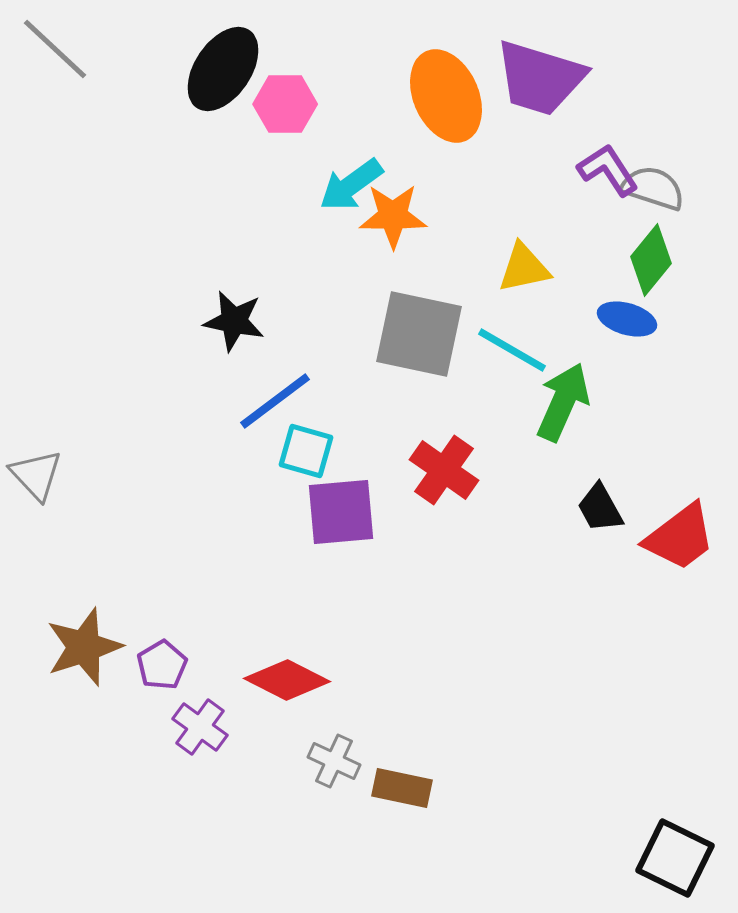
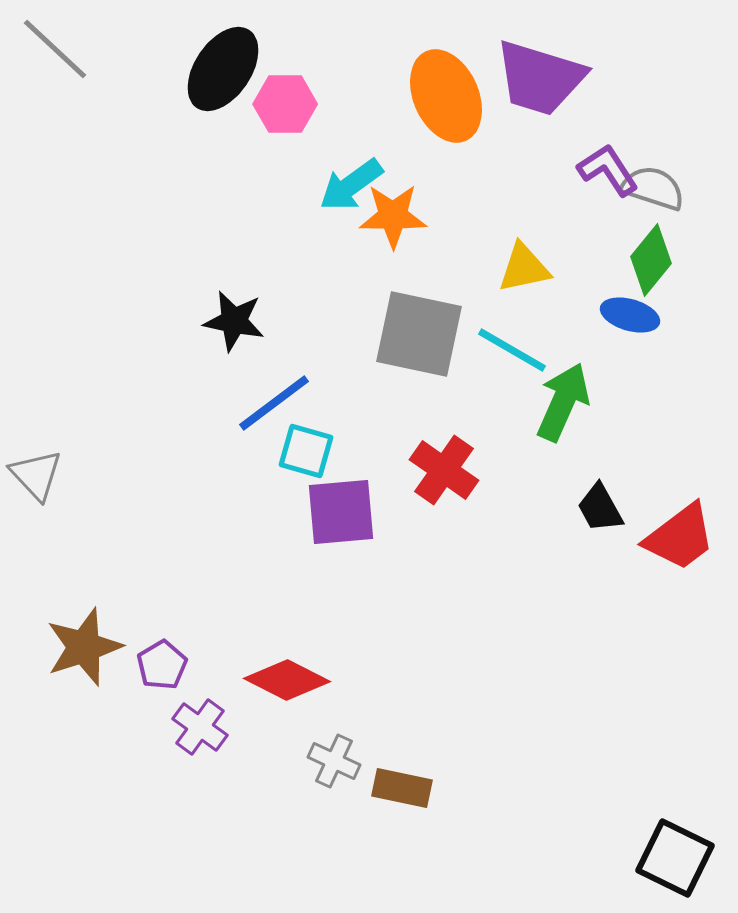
blue ellipse: moved 3 px right, 4 px up
blue line: moved 1 px left, 2 px down
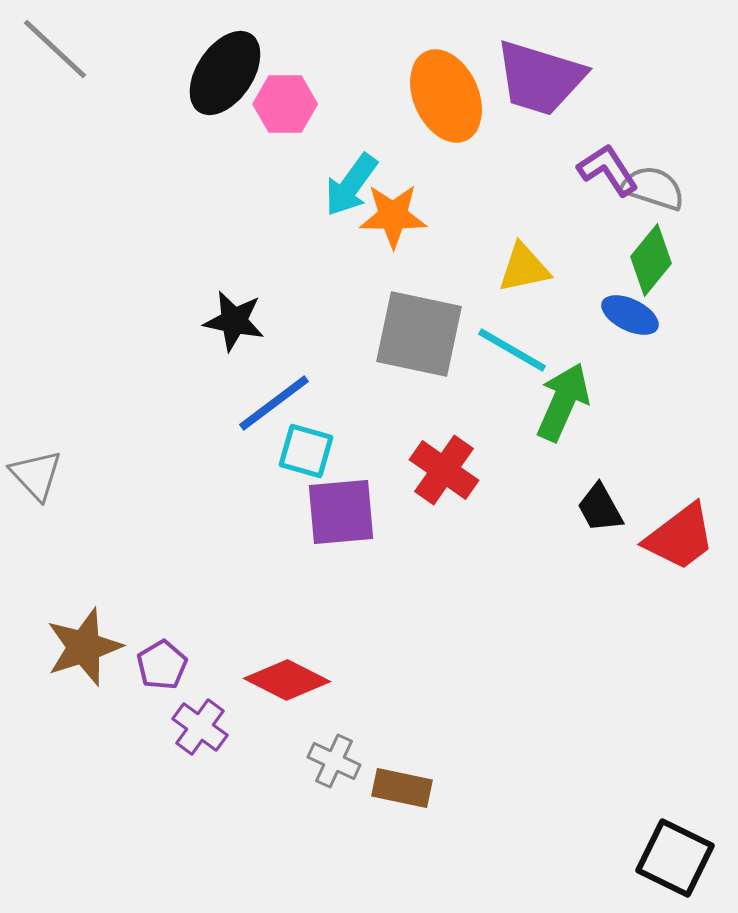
black ellipse: moved 2 px right, 4 px down
cyan arrow: rotated 18 degrees counterclockwise
blue ellipse: rotated 10 degrees clockwise
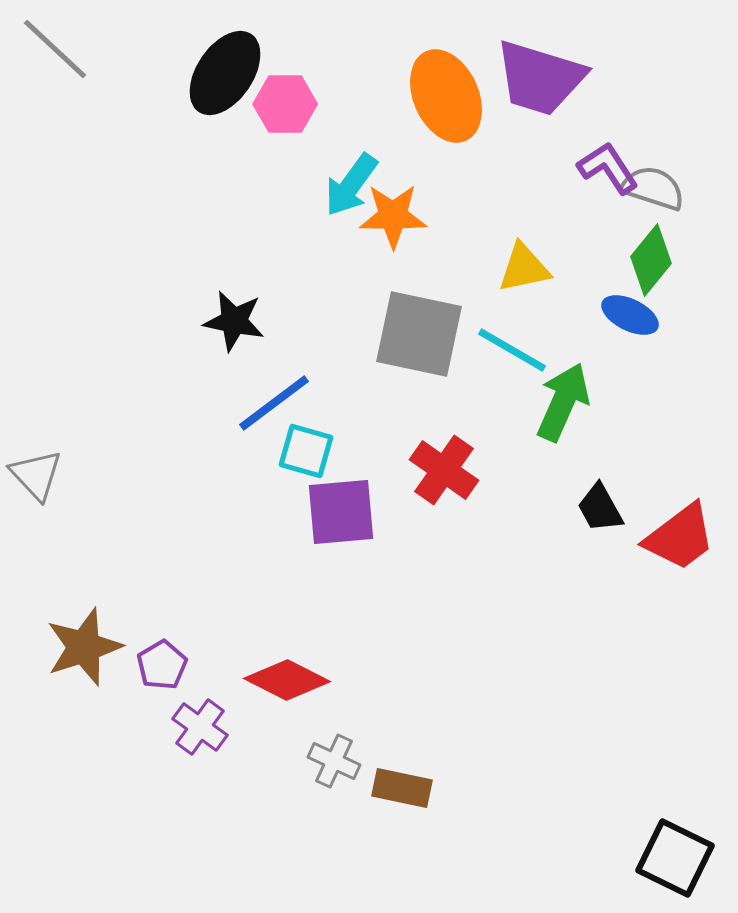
purple L-shape: moved 2 px up
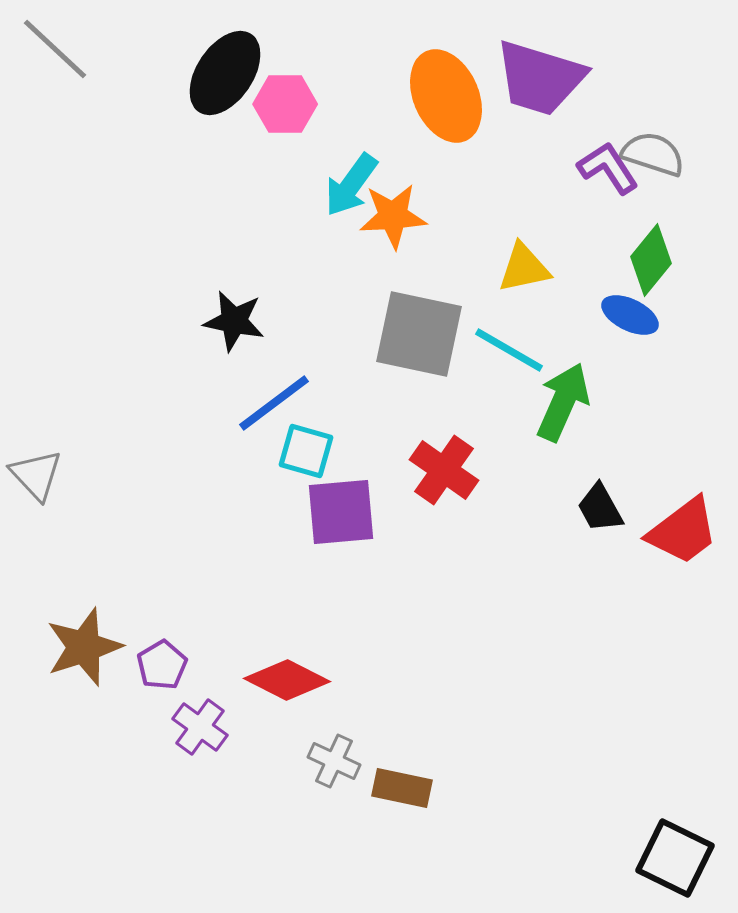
gray semicircle: moved 34 px up
orange star: rotated 4 degrees counterclockwise
cyan line: moved 3 px left
red trapezoid: moved 3 px right, 6 px up
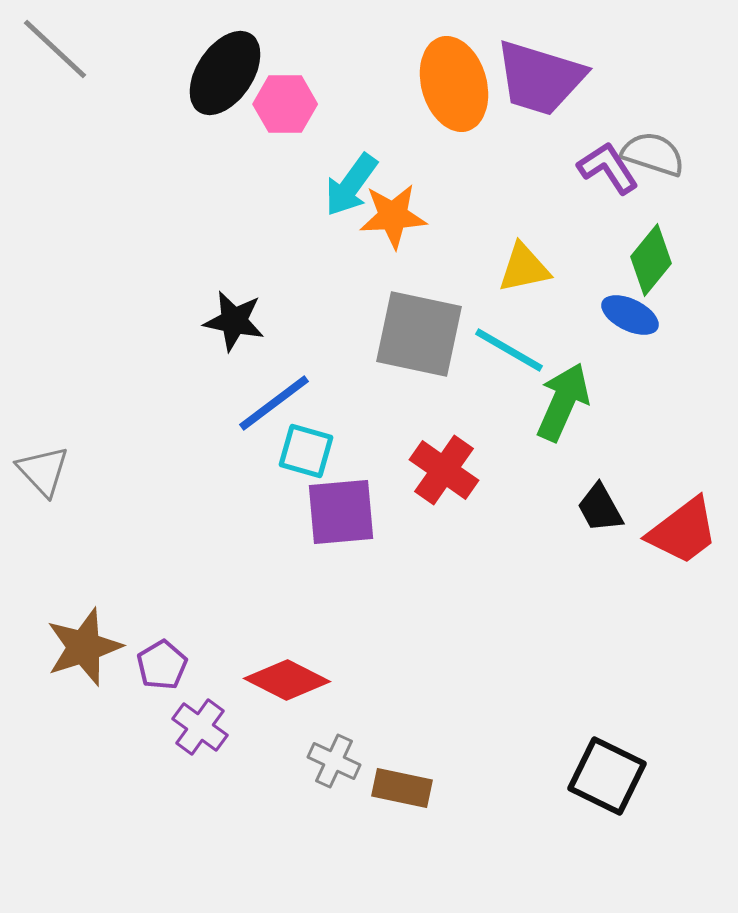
orange ellipse: moved 8 px right, 12 px up; rotated 8 degrees clockwise
gray triangle: moved 7 px right, 4 px up
black square: moved 68 px left, 82 px up
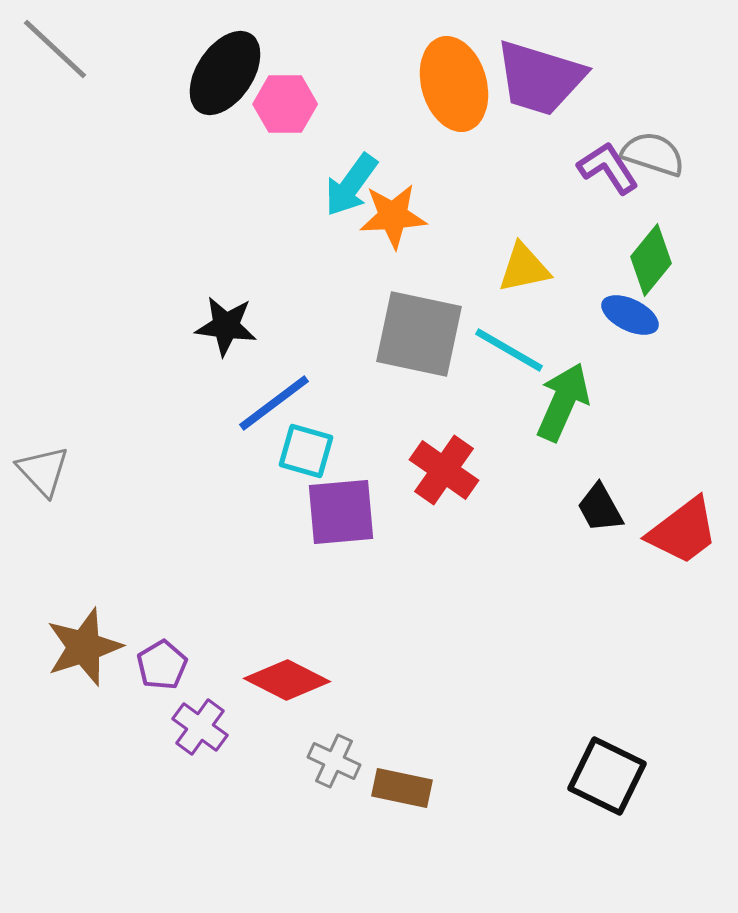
black star: moved 8 px left, 5 px down; rotated 4 degrees counterclockwise
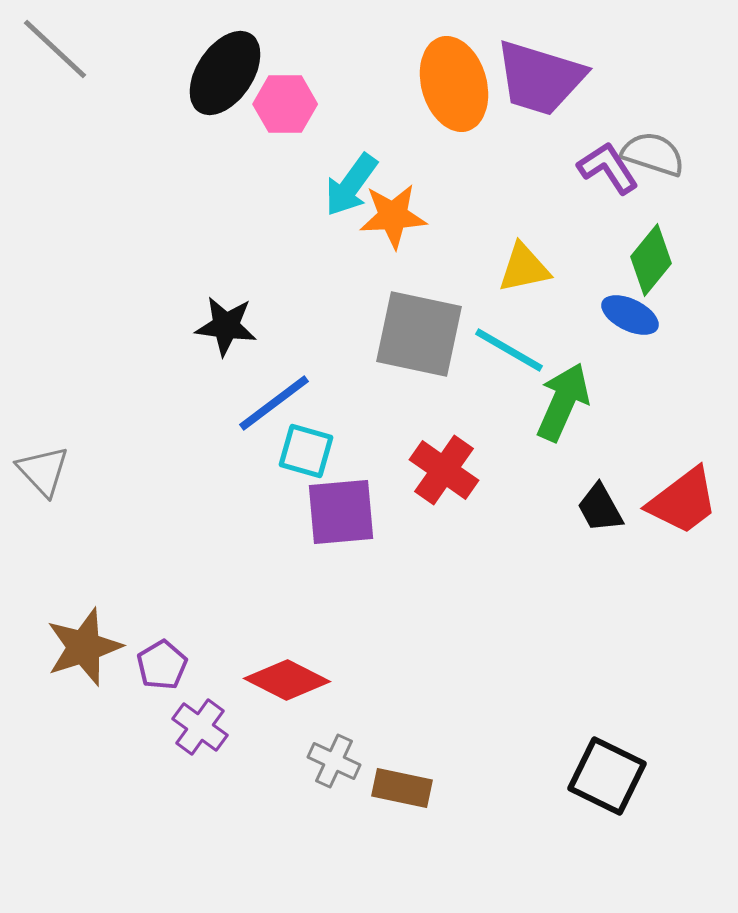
red trapezoid: moved 30 px up
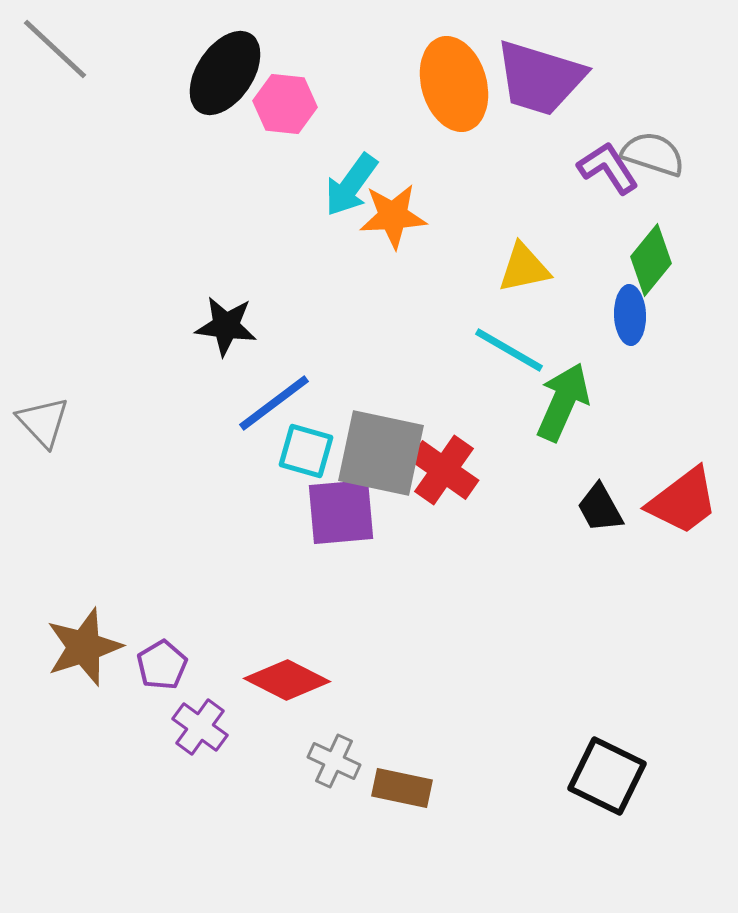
pink hexagon: rotated 6 degrees clockwise
blue ellipse: rotated 62 degrees clockwise
gray square: moved 38 px left, 119 px down
gray triangle: moved 49 px up
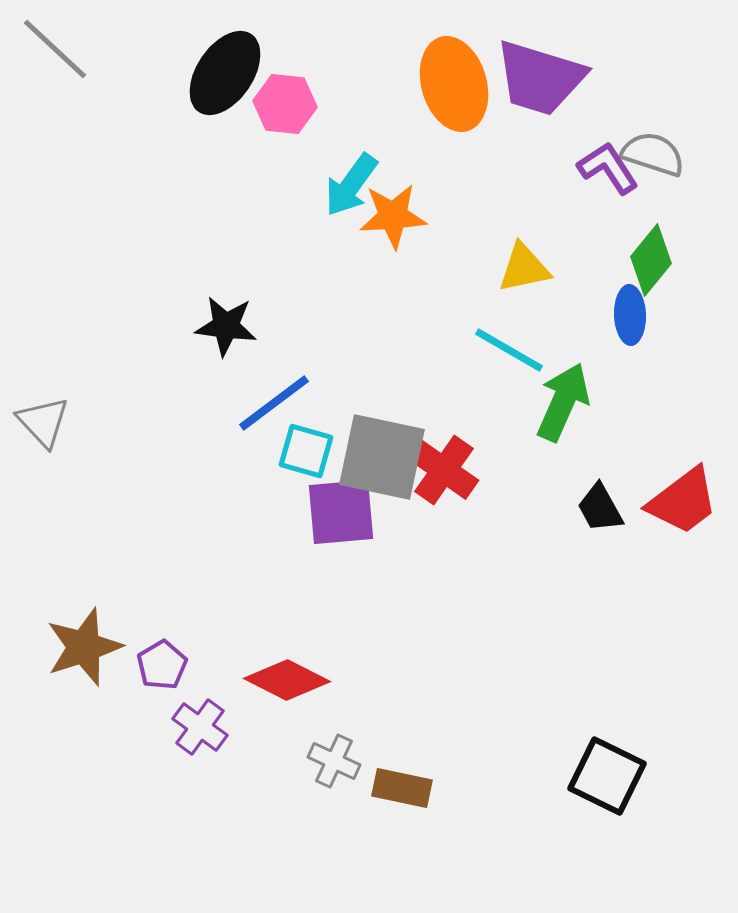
gray square: moved 1 px right, 4 px down
